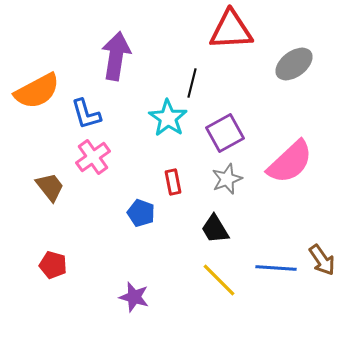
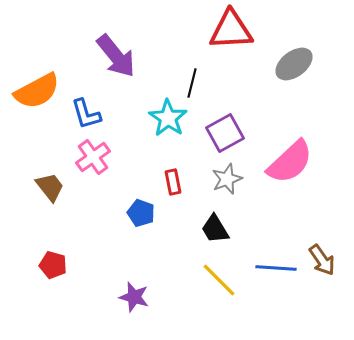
purple arrow: rotated 132 degrees clockwise
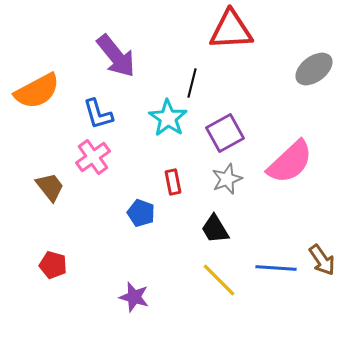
gray ellipse: moved 20 px right, 5 px down
blue L-shape: moved 12 px right
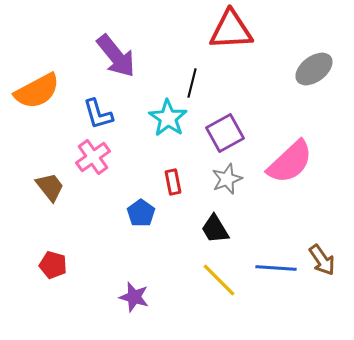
blue pentagon: rotated 16 degrees clockwise
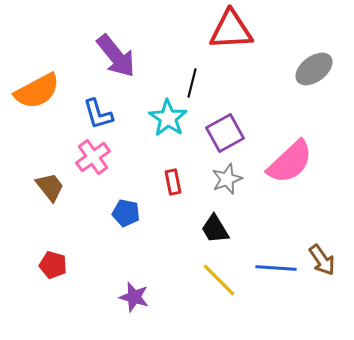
blue pentagon: moved 15 px left; rotated 24 degrees counterclockwise
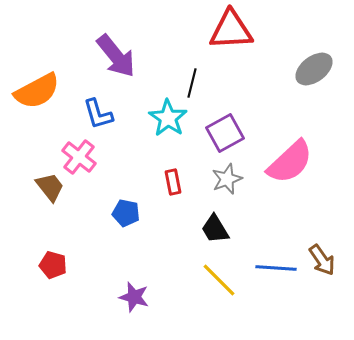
pink cross: moved 14 px left; rotated 16 degrees counterclockwise
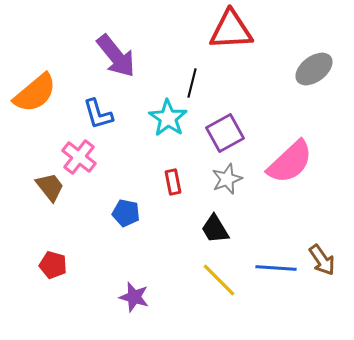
orange semicircle: moved 2 px left, 2 px down; rotated 12 degrees counterclockwise
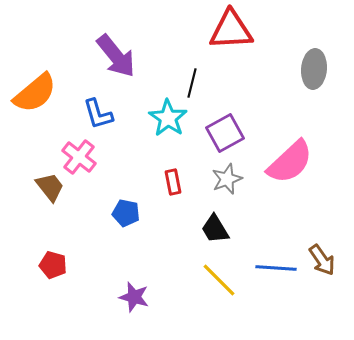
gray ellipse: rotated 48 degrees counterclockwise
